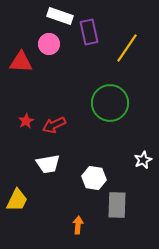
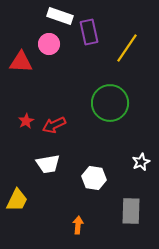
white star: moved 2 px left, 2 px down
gray rectangle: moved 14 px right, 6 px down
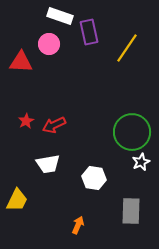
green circle: moved 22 px right, 29 px down
orange arrow: rotated 18 degrees clockwise
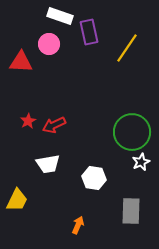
red star: moved 2 px right
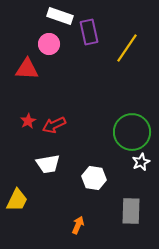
red triangle: moved 6 px right, 7 px down
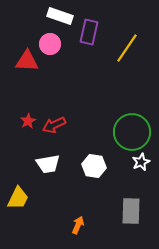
purple rectangle: rotated 25 degrees clockwise
pink circle: moved 1 px right
red triangle: moved 8 px up
white hexagon: moved 12 px up
yellow trapezoid: moved 1 px right, 2 px up
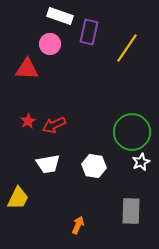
red triangle: moved 8 px down
